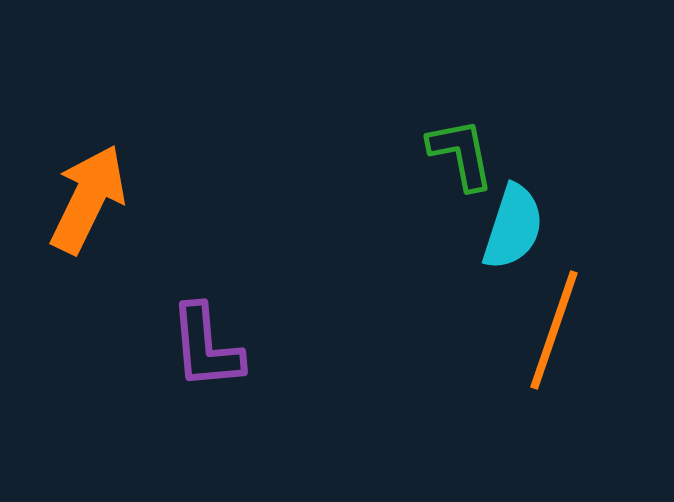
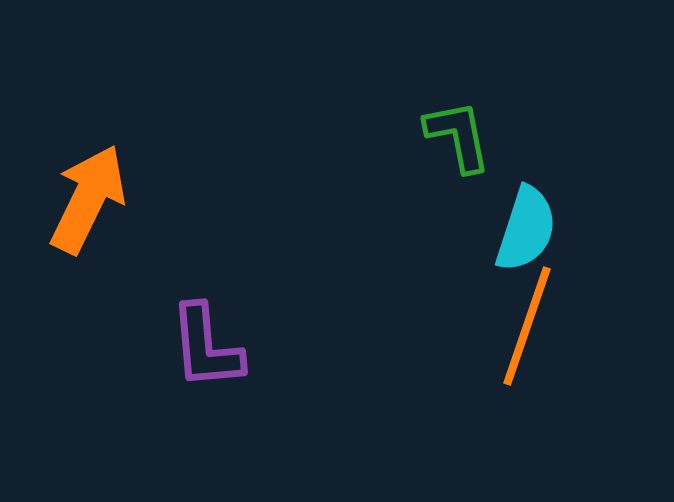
green L-shape: moved 3 px left, 18 px up
cyan semicircle: moved 13 px right, 2 px down
orange line: moved 27 px left, 4 px up
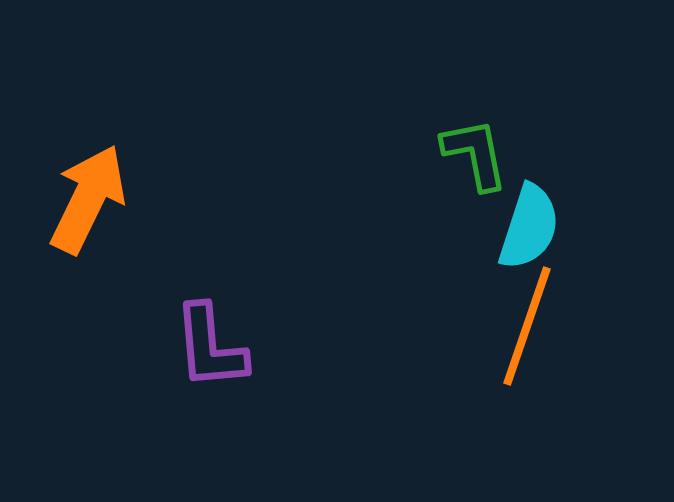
green L-shape: moved 17 px right, 18 px down
cyan semicircle: moved 3 px right, 2 px up
purple L-shape: moved 4 px right
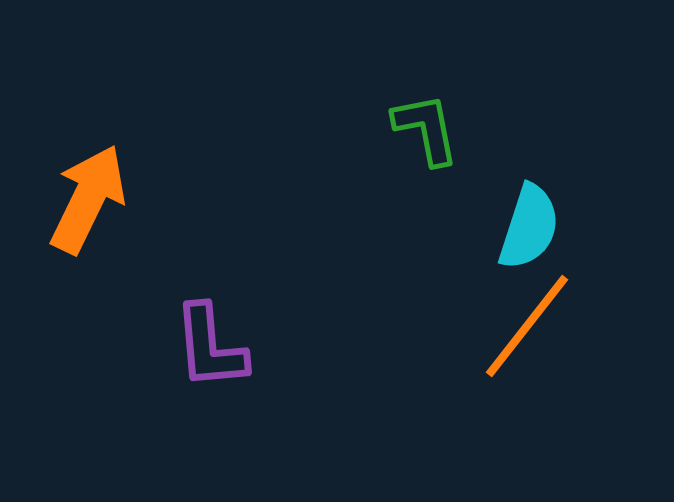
green L-shape: moved 49 px left, 25 px up
orange line: rotated 19 degrees clockwise
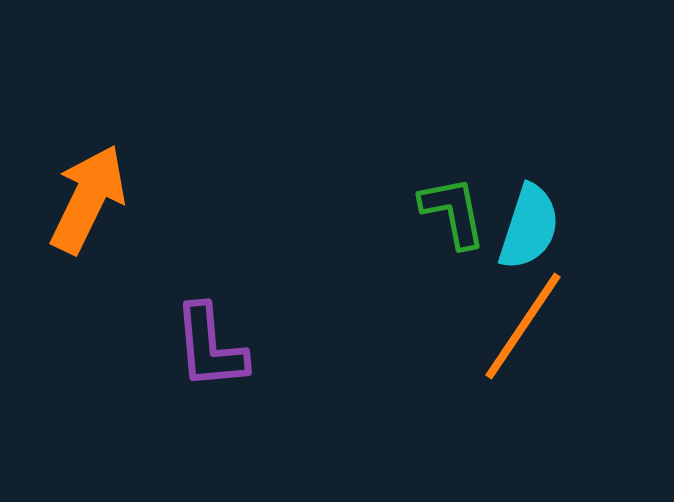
green L-shape: moved 27 px right, 83 px down
orange line: moved 4 px left; rotated 4 degrees counterclockwise
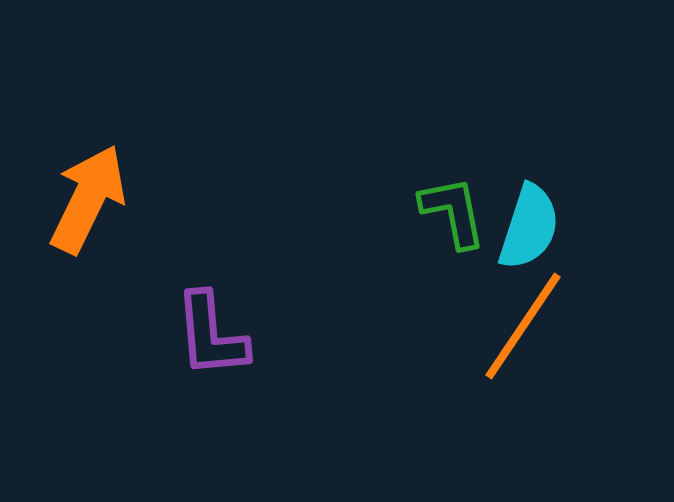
purple L-shape: moved 1 px right, 12 px up
